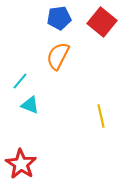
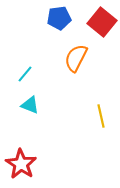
orange semicircle: moved 18 px right, 2 px down
cyan line: moved 5 px right, 7 px up
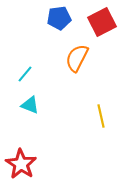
red square: rotated 24 degrees clockwise
orange semicircle: moved 1 px right
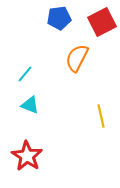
red star: moved 6 px right, 8 px up
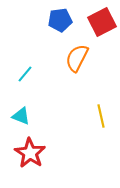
blue pentagon: moved 1 px right, 2 px down
cyan triangle: moved 9 px left, 11 px down
red star: moved 3 px right, 3 px up
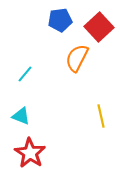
red square: moved 3 px left, 5 px down; rotated 16 degrees counterclockwise
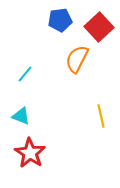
orange semicircle: moved 1 px down
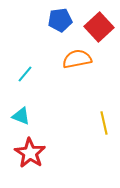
orange semicircle: rotated 52 degrees clockwise
yellow line: moved 3 px right, 7 px down
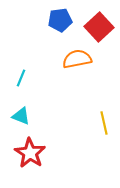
cyan line: moved 4 px left, 4 px down; rotated 18 degrees counterclockwise
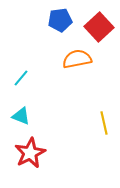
cyan line: rotated 18 degrees clockwise
red star: rotated 12 degrees clockwise
